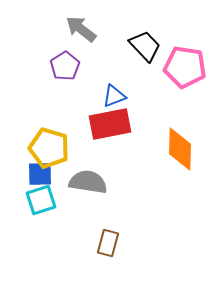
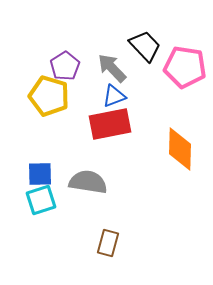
gray arrow: moved 31 px right, 39 px down; rotated 8 degrees clockwise
yellow pentagon: moved 52 px up
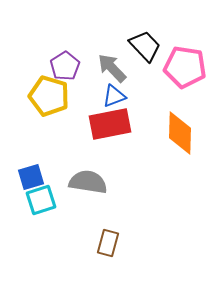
orange diamond: moved 16 px up
blue square: moved 9 px left, 3 px down; rotated 16 degrees counterclockwise
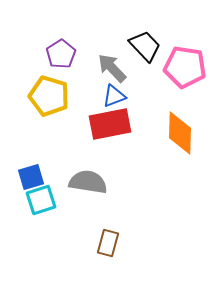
purple pentagon: moved 4 px left, 12 px up
